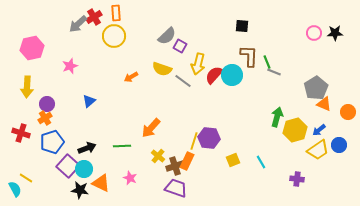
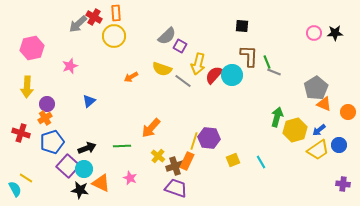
red cross at (94, 17): rotated 28 degrees counterclockwise
purple cross at (297, 179): moved 46 px right, 5 px down
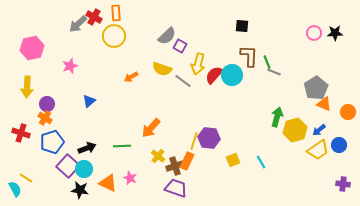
orange cross at (45, 118): rotated 24 degrees counterclockwise
orange triangle at (101, 183): moved 7 px right
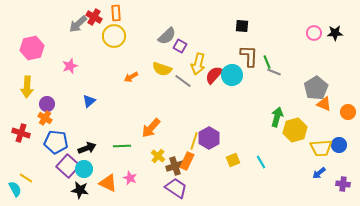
blue arrow at (319, 130): moved 43 px down
purple hexagon at (209, 138): rotated 25 degrees clockwise
blue pentagon at (52, 142): moved 4 px right; rotated 25 degrees clockwise
yellow trapezoid at (318, 150): moved 3 px right, 2 px up; rotated 30 degrees clockwise
purple trapezoid at (176, 188): rotated 15 degrees clockwise
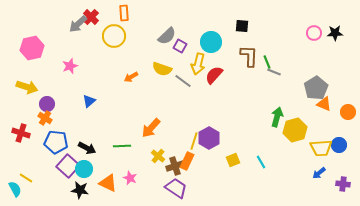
orange rectangle at (116, 13): moved 8 px right
red cross at (94, 17): moved 3 px left; rotated 14 degrees clockwise
cyan circle at (232, 75): moved 21 px left, 33 px up
yellow arrow at (27, 87): rotated 75 degrees counterclockwise
black arrow at (87, 148): rotated 48 degrees clockwise
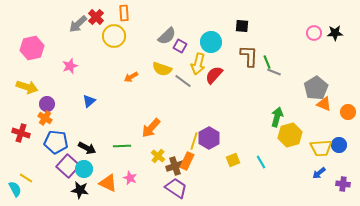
red cross at (91, 17): moved 5 px right
yellow hexagon at (295, 130): moved 5 px left, 5 px down
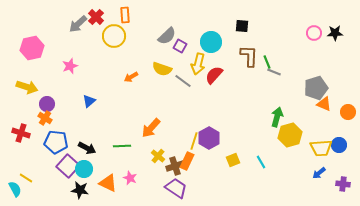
orange rectangle at (124, 13): moved 1 px right, 2 px down
gray pentagon at (316, 88): rotated 15 degrees clockwise
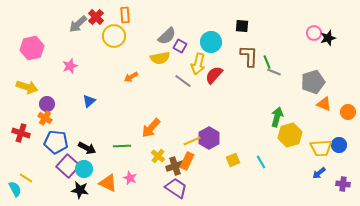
black star at (335, 33): moved 7 px left, 5 px down; rotated 14 degrees counterclockwise
yellow semicircle at (162, 69): moved 2 px left, 11 px up; rotated 30 degrees counterclockwise
gray pentagon at (316, 88): moved 3 px left, 6 px up
yellow line at (194, 141): moved 2 px left; rotated 48 degrees clockwise
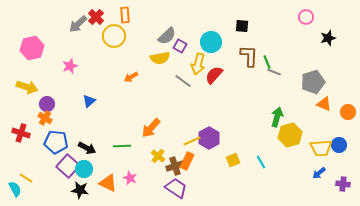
pink circle at (314, 33): moved 8 px left, 16 px up
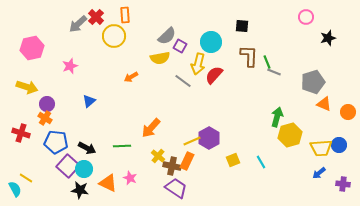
brown cross at (175, 166): moved 3 px left; rotated 30 degrees clockwise
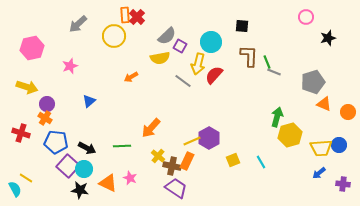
red cross at (96, 17): moved 41 px right
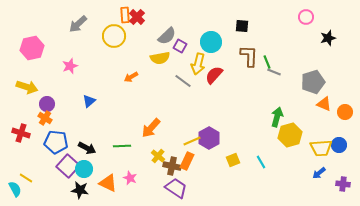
orange circle at (348, 112): moved 3 px left
